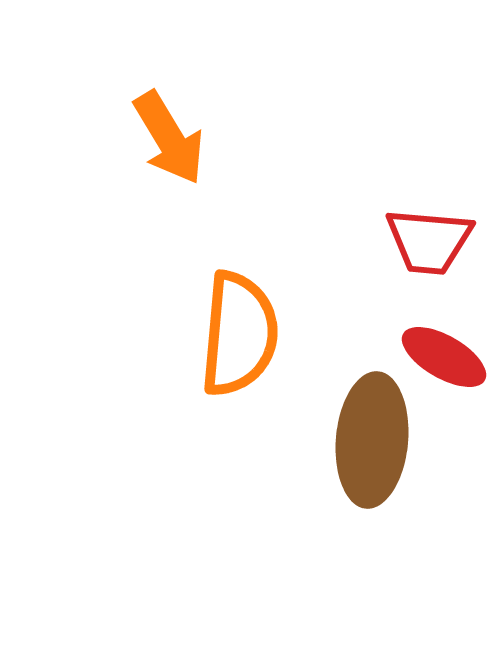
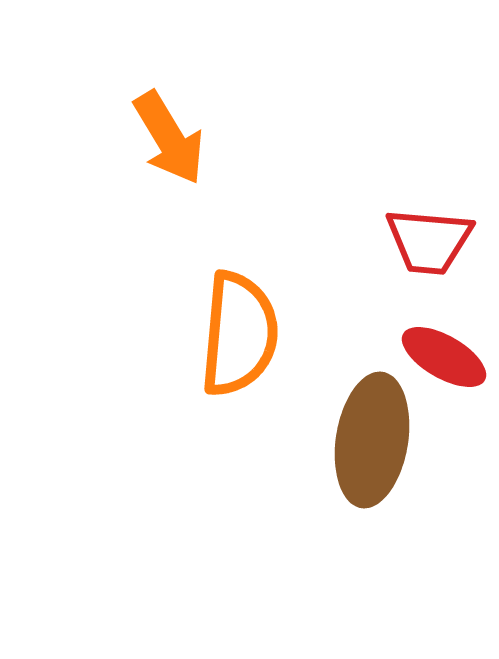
brown ellipse: rotated 4 degrees clockwise
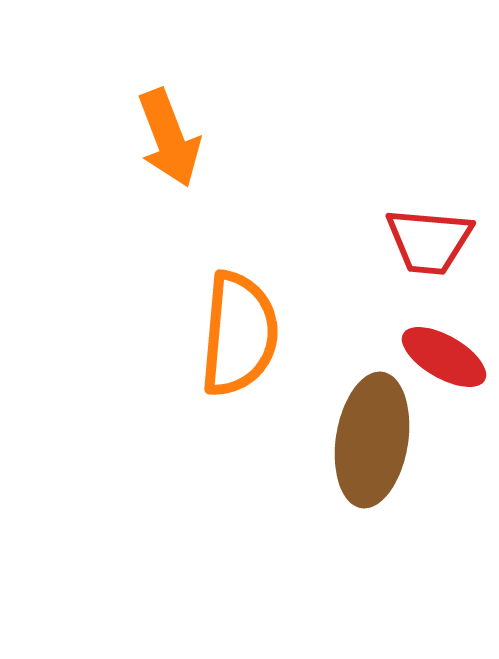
orange arrow: rotated 10 degrees clockwise
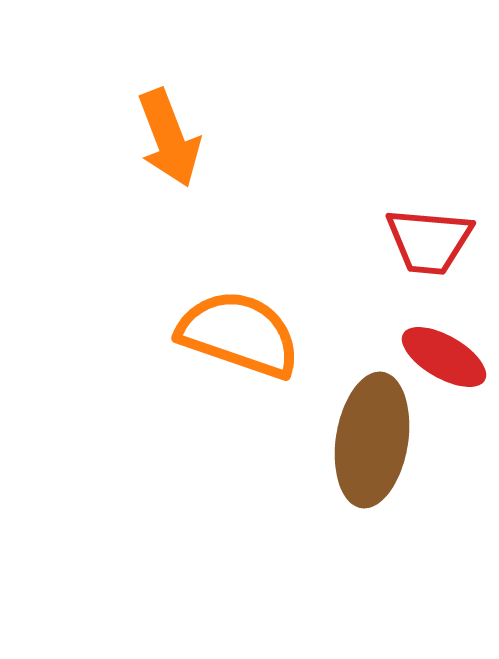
orange semicircle: rotated 76 degrees counterclockwise
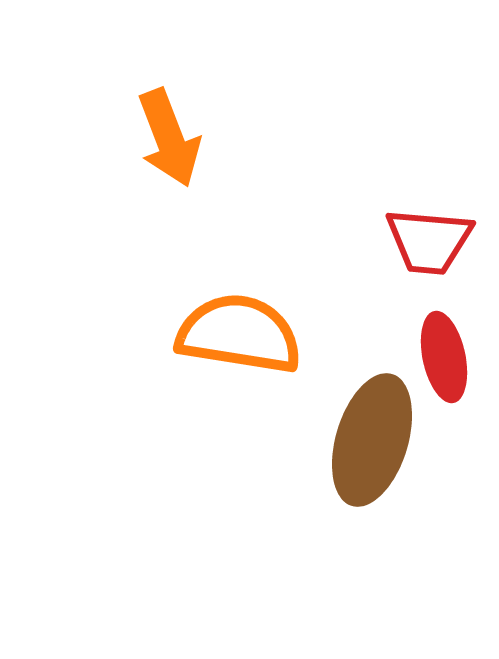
orange semicircle: rotated 10 degrees counterclockwise
red ellipse: rotated 48 degrees clockwise
brown ellipse: rotated 8 degrees clockwise
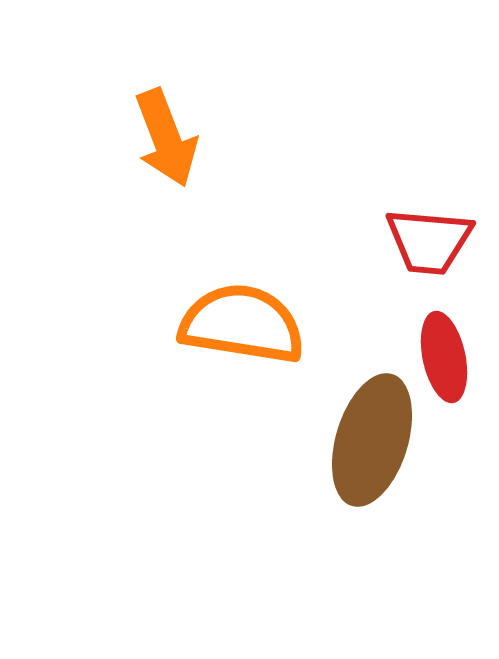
orange arrow: moved 3 px left
orange semicircle: moved 3 px right, 10 px up
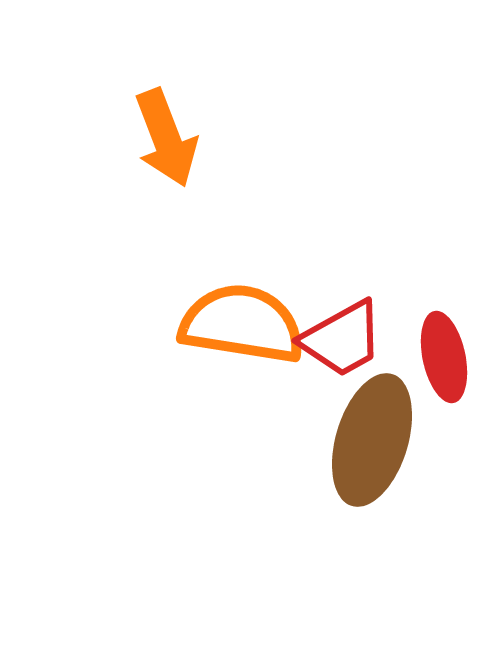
red trapezoid: moved 87 px left, 98 px down; rotated 34 degrees counterclockwise
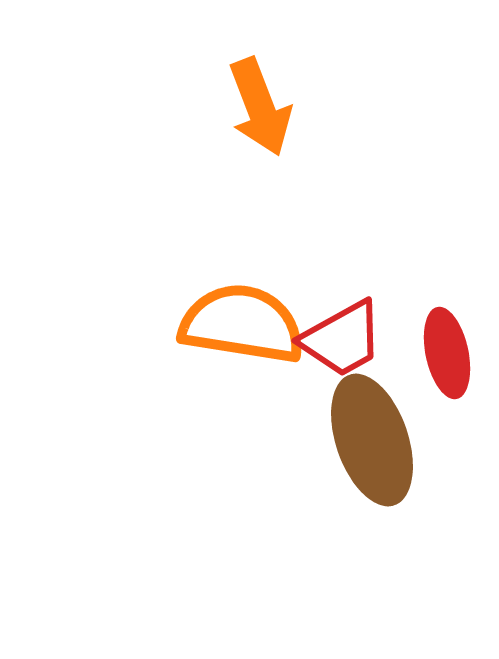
orange arrow: moved 94 px right, 31 px up
red ellipse: moved 3 px right, 4 px up
brown ellipse: rotated 36 degrees counterclockwise
